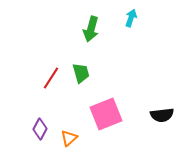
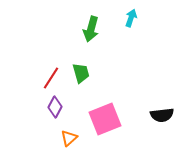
pink square: moved 1 px left, 5 px down
purple diamond: moved 15 px right, 22 px up
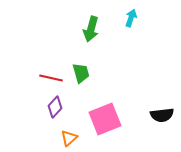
red line: rotated 70 degrees clockwise
purple diamond: rotated 15 degrees clockwise
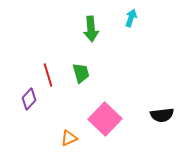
green arrow: rotated 20 degrees counterclockwise
red line: moved 3 px left, 3 px up; rotated 60 degrees clockwise
purple diamond: moved 26 px left, 8 px up
pink square: rotated 24 degrees counterclockwise
orange triangle: rotated 18 degrees clockwise
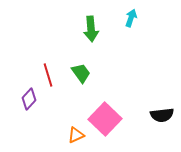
green trapezoid: rotated 20 degrees counterclockwise
orange triangle: moved 7 px right, 3 px up
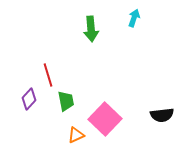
cyan arrow: moved 3 px right
green trapezoid: moved 15 px left, 28 px down; rotated 25 degrees clockwise
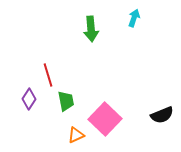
purple diamond: rotated 10 degrees counterclockwise
black semicircle: rotated 15 degrees counterclockwise
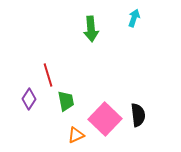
black semicircle: moved 24 px left; rotated 75 degrees counterclockwise
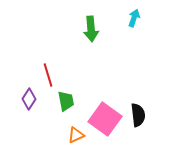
pink square: rotated 8 degrees counterclockwise
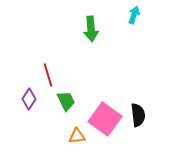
cyan arrow: moved 3 px up
green trapezoid: rotated 15 degrees counterclockwise
orange triangle: moved 1 px right, 1 px down; rotated 18 degrees clockwise
